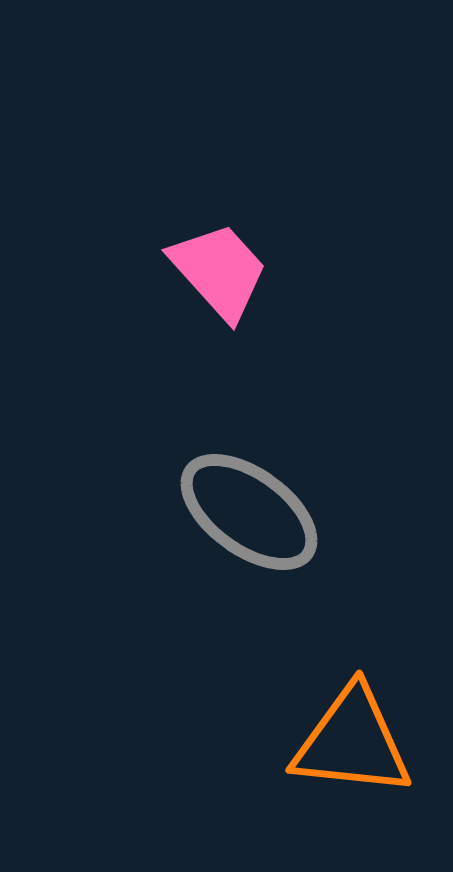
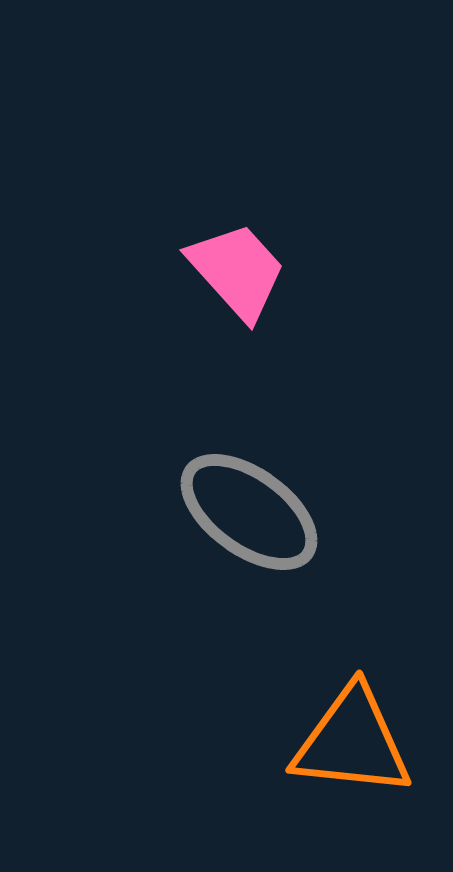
pink trapezoid: moved 18 px right
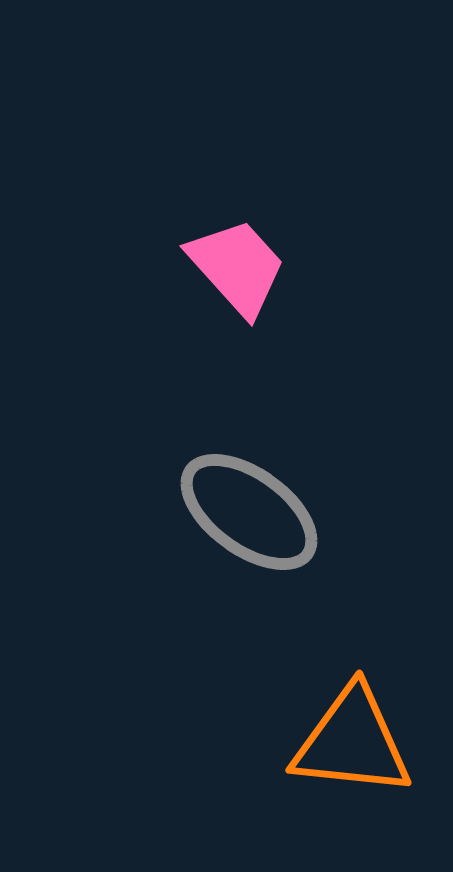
pink trapezoid: moved 4 px up
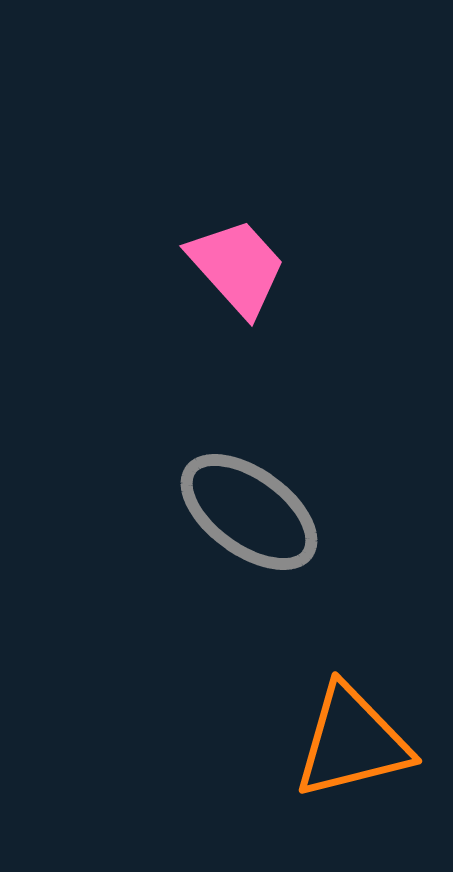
orange triangle: rotated 20 degrees counterclockwise
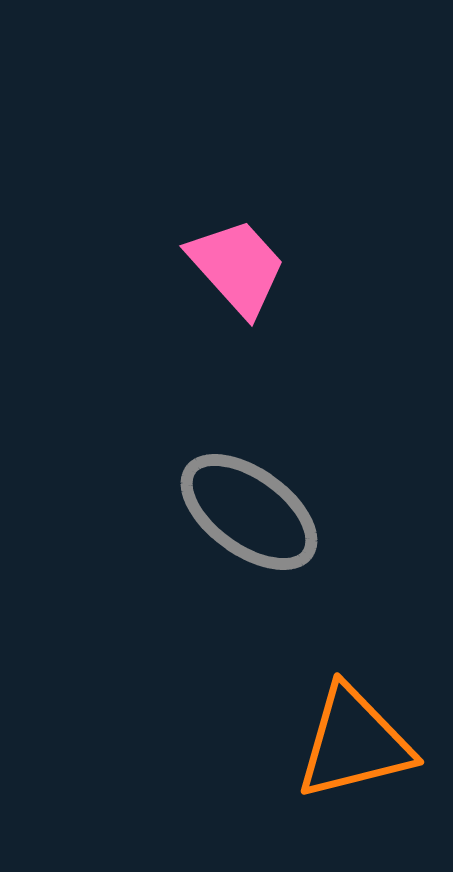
orange triangle: moved 2 px right, 1 px down
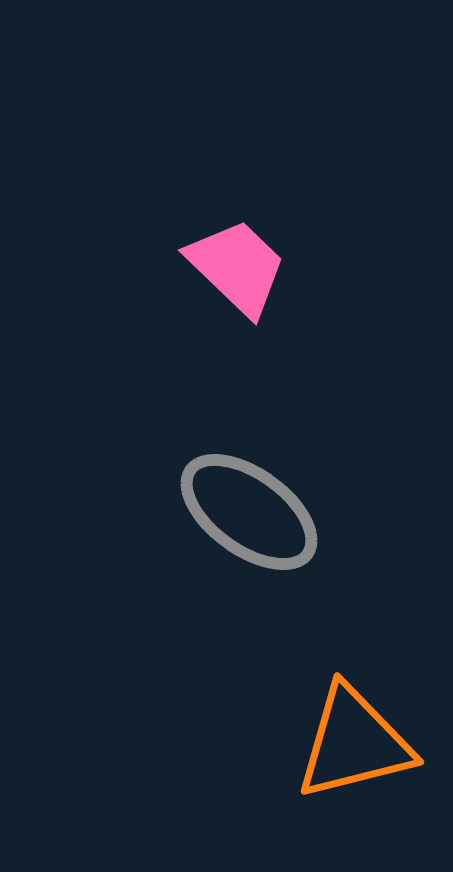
pink trapezoid: rotated 4 degrees counterclockwise
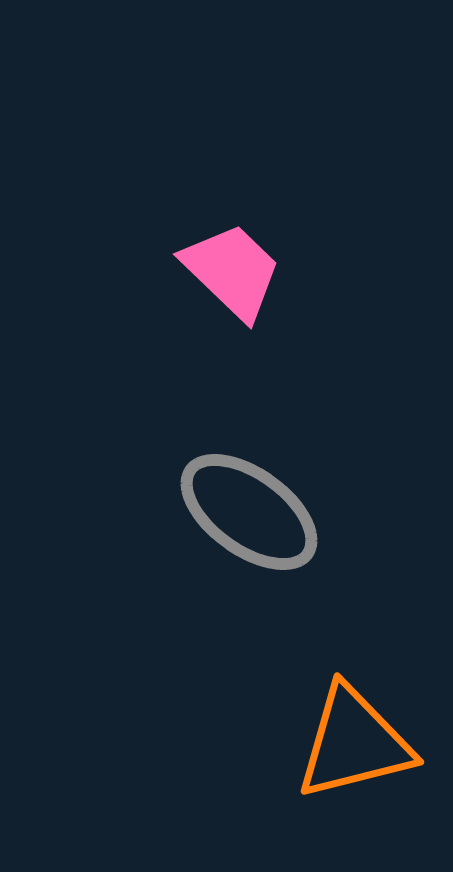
pink trapezoid: moved 5 px left, 4 px down
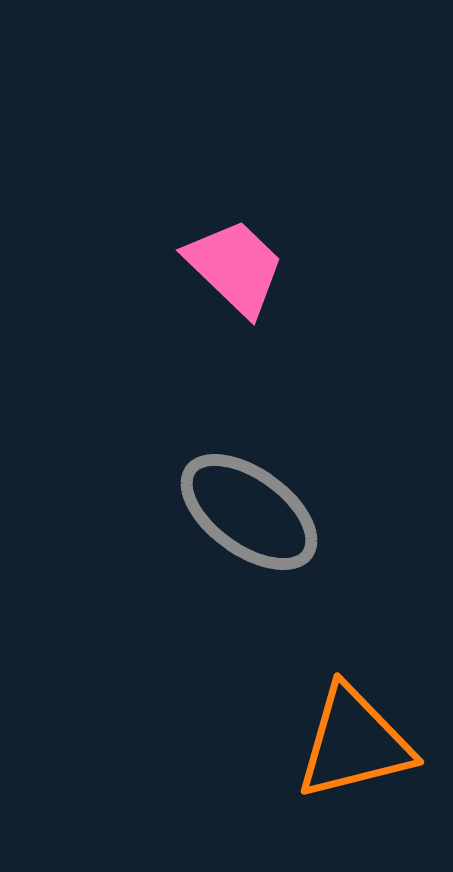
pink trapezoid: moved 3 px right, 4 px up
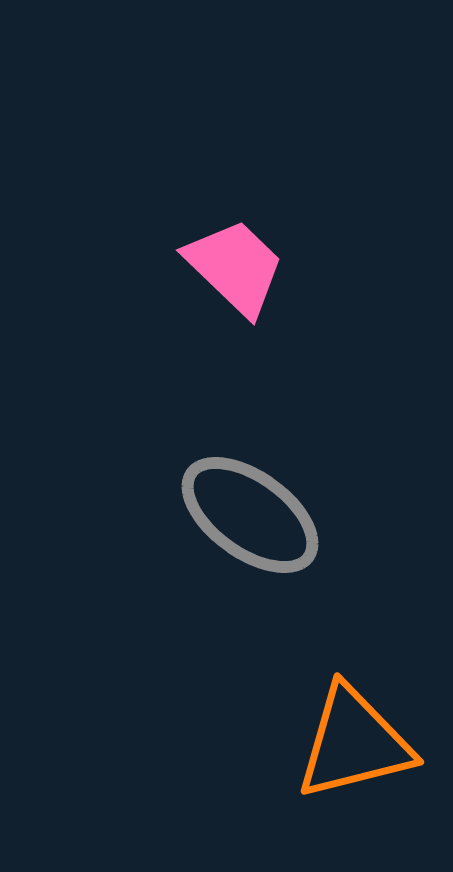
gray ellipse: moved 1 px right, 3 px down
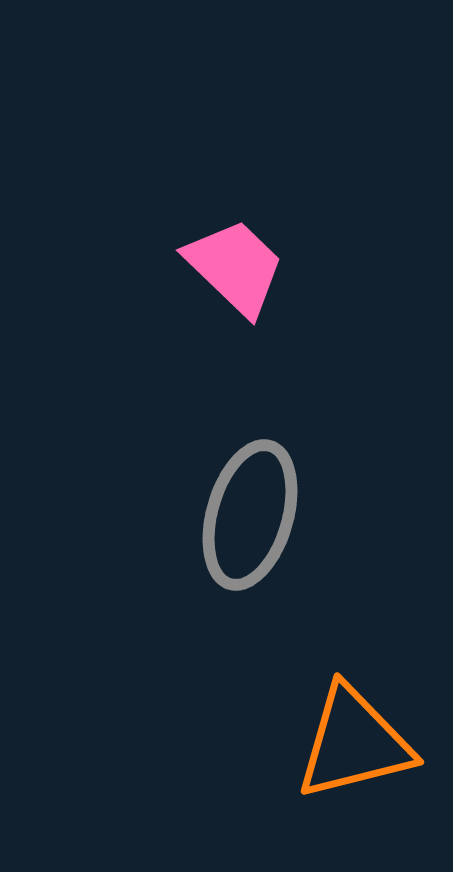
gray ellipse: rotated 70 degrees clockwise
